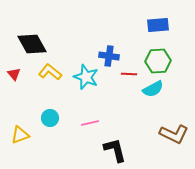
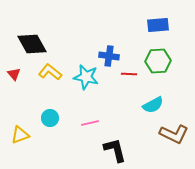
cyan star: rotated 10 degrees counterclockwise
cyan semicircle: moved 16 px down
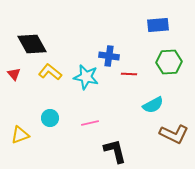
green hexagon: moved 11 px right, 1 px down
black L-shape: moved 1 px down
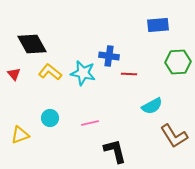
green hexagon: moved 9 px right
cyan star: moved 3 px left, 4 px up
cyan semicircle: moved 1 px left, 1 px down
brown L-shape: moved 2 px down; rotated 32 degrees clockwise
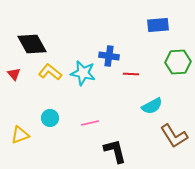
red line: moved 2 px right
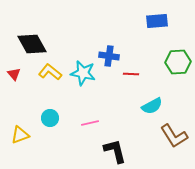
blue rectangle: moved 1 px left, 4 px up
